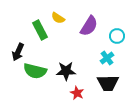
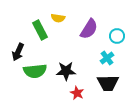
yellow semicircle: rotated 24 degrees counterclockwise
purple semicircle: moved 3 px down
green semicircle: rotated 20 degrees counterclockwise
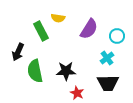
green rectangle: moved 1 px right, 1 px down
green semicircle: rotated 85 degrees clockwise
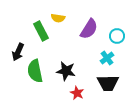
black star: rotated 12 degrees clockwise
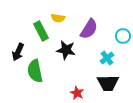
cyan circle: moved 6 px right
black star: moved 21 px up
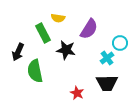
green rectangle: moved 2 px right, 2 px down
cyan circle: moved 3 px left, 7 px down
black trapezoid: moved 1 px left
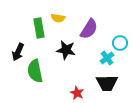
green rectangle: moved 4 px left, 5 px up; rotated 18 degrees clockwise
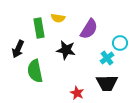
black arrow: moved 3 px up
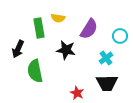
cyan circle: moved 7 px up
cyan cross: moved 1 px left
